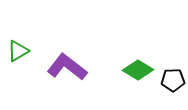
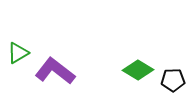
green triangle: moved 2 px down
purple L-shape: moved 12 px left, 4 px down
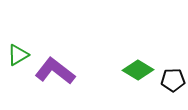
green triangle: moved 2 px down
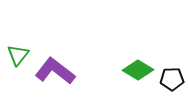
green triangle: rotated 20 degrees counterclockwise
black pentagon: moved 1 px left, 1 px up
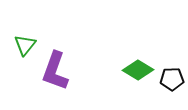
green triangle: moved 7 px right, 10 px up
purple L-shape: rotated 108 degrees counterclockwise
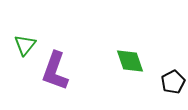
green diamond: moved 8 px left, 9 px up; rotated 40 degrees clockwise
black pentagon: moved 1 px right, 3 px down; rotated 25 degrees counterclockwise
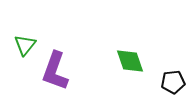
black pentagon: rotated 20 degrees clockwise
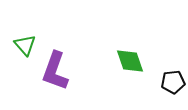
green triangle: rotated 20 degrees counterclockwise
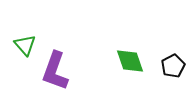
black pentagon: moved 16 px up; rotated 20 degrees counterclockwise
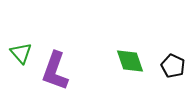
green triangle: moved 4 px left, 8 px down
black pentagon: rotated 20 degrees counterclockwise
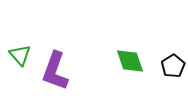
green triangle: moved 1 px left, 2 px down
black pentagon: rotated 15 degrees clockwise
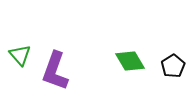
green diamond: rotated 12 degrees counterclockwise
